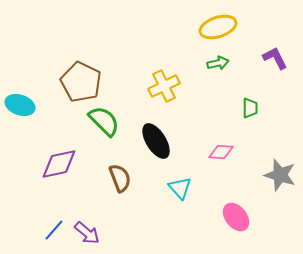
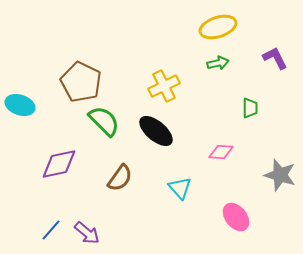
black ellipse: moved 10 px up; rotated 18 degrees counterclockwise
brown semicircle: rotated 56 degrees clockwise
blue line: moved 3 px left
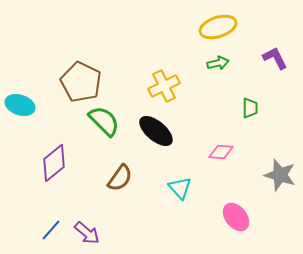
purple diamond: moved 5 px left, 1 px up; rotated 27 degrees counterclockwise
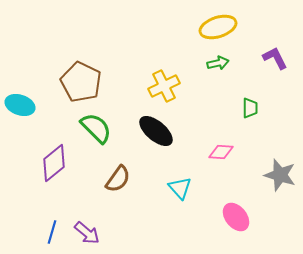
green semicircle: moved 8 px left, 7 px down
brown semicircle: moved 2 px left, 1 px down
blue line: moved 1 px right, 2 px down; rotated 25 degrees counterclockwise
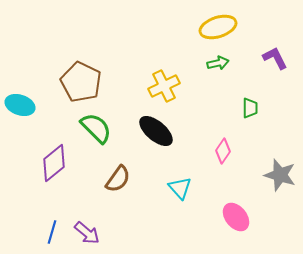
pink diamond: moved 2 px right, 1 px up; rotated 60 degrees counterclockwise
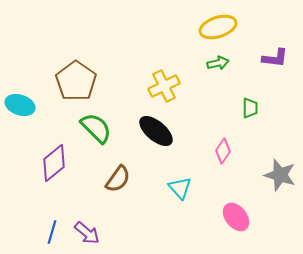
purple L-shape: rotated 124 degrees clockwise
brown pentagon: moved 5 px left, 1 px up; rotated 9 degrees clockwise
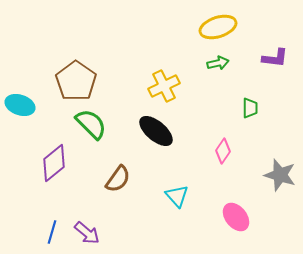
green semicircle: moved 5 px left, 4 px up
cyan triangle: moved 3 px left, 8 px down
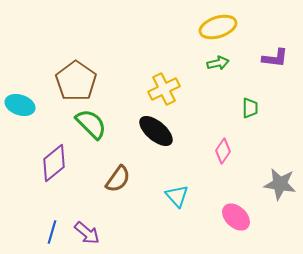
yellow cross: moved 3 px down
gray star: moved 9 px down; rotated 8 degrees counterclockwise
pink ellipse: rotated 8 degrees counterclockwise
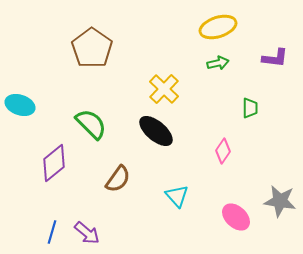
brown pentagon: moved 16 px right, 33 px up
yellow cross: rotated 20 degrees counterclockwise
gray star: moved 17 px down
